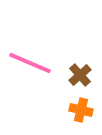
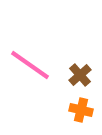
pink line: moved 2 px down; rotated 12 degrees clockwise
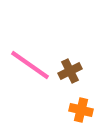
brown cross: moved 10 px left, 4 px up; rotated 15 degrees clockwise
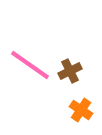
orange cross: rotated 20 degrees clockwise
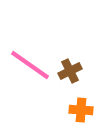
orange cross: rotated 30 degrees counterclockwise
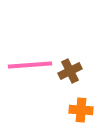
pink line: rotated 39 degrees counterclockwise
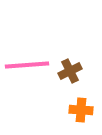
pink line: moved 3 px left
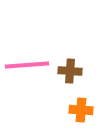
brown cross: rotated 30 degrees clockwise
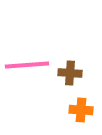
brown cross: moved 2 px down
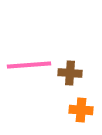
pink line: moved 2 px right
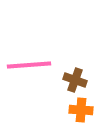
brown cross: moved 5 px right, 7 px down; rotated 15 degrees clockwise
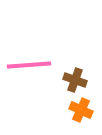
orange cross: rotated 20 degrees clockwise
